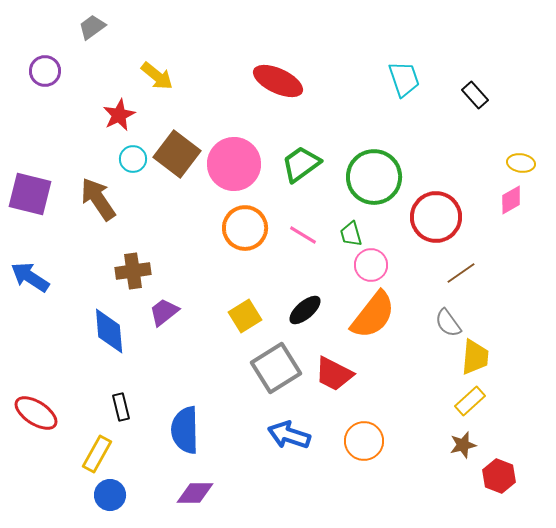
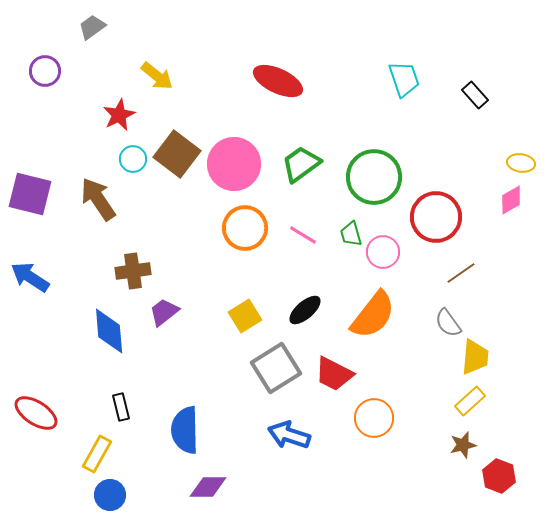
pink circle at (371, 265): moved 12 px right, 13 px up
orange circle at (364, 441): moved 10 px right, 23 px up
purple diamond at (195, 493): moved 13 px right, 6 px up
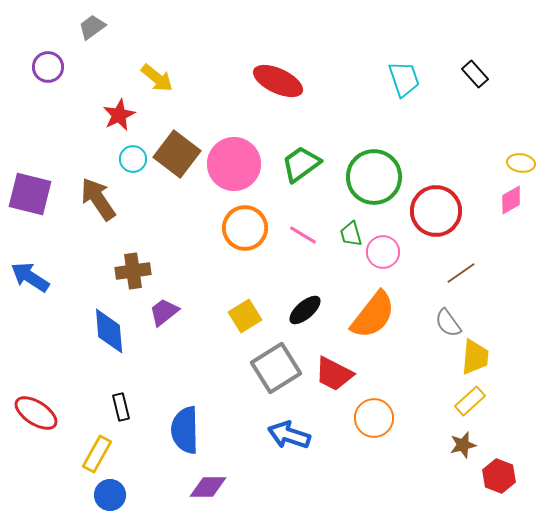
purple circle at (45, 71): moved 3 px right, 4 px up
yellow arrow at (157, 76): moved 2 px down
black rectangle at (475, 95): moved 21 px up
red circle at (436, 217): moved 6 px up
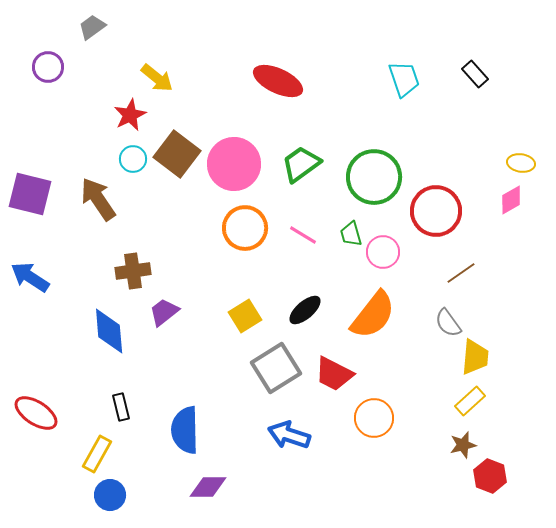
red star at (119, 115): moved 11 px right
red hexagon at (499, 476): moved 9 px left
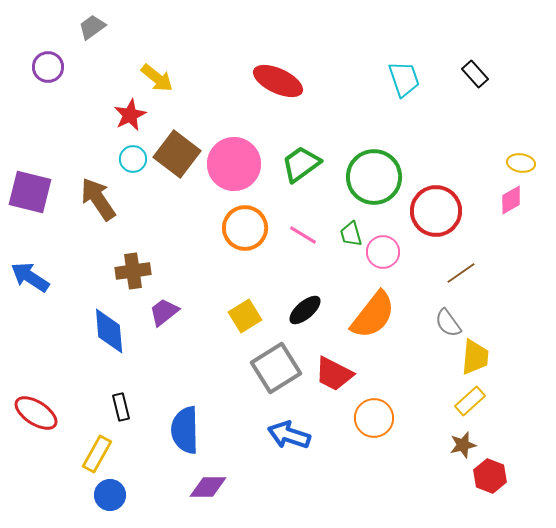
purple square at (30, 194): moved 2 px up
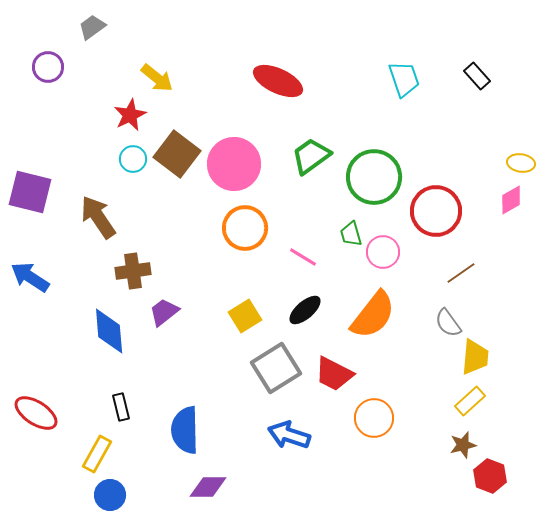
black rectangle at (475, 74): moved 2 px right, 2 px down
green trapezoid at (301, 164): moved 10 px right, 8 px up
brown arrow at (98, 199): moved 18 px down
pink line at (303, 235): moved 22 px down
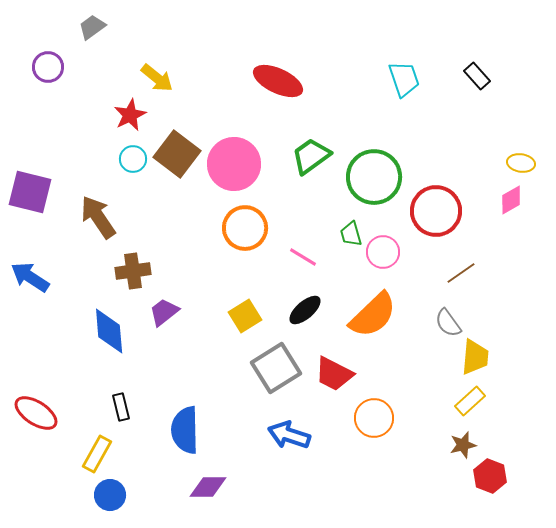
orange semicircle at (373, 315): rotated 8 degrees clockwise
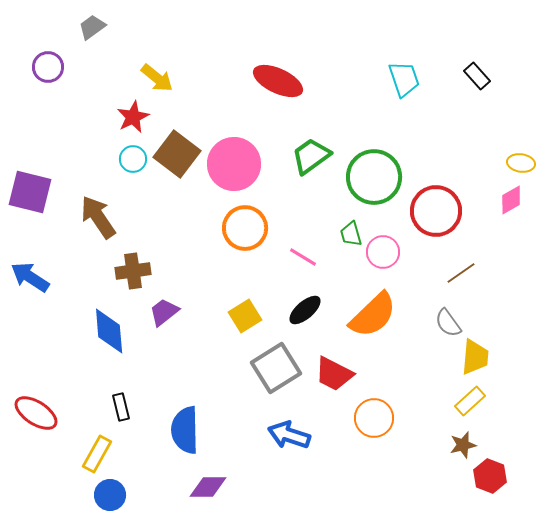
red star at (130, 115): moved 3 px right, 2 px down
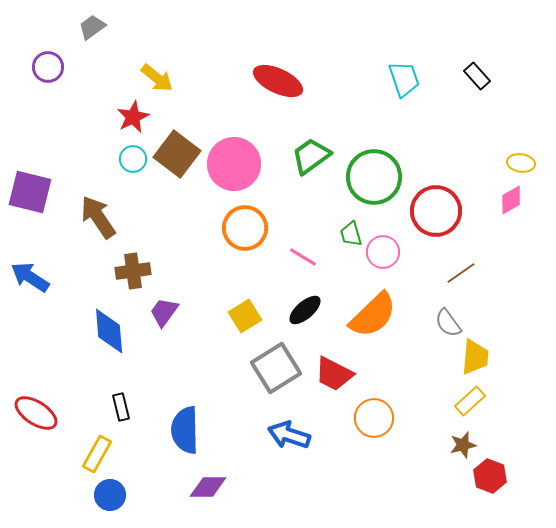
purple trapezoid at (164, 312): rotated 16 degrees counterclockwise
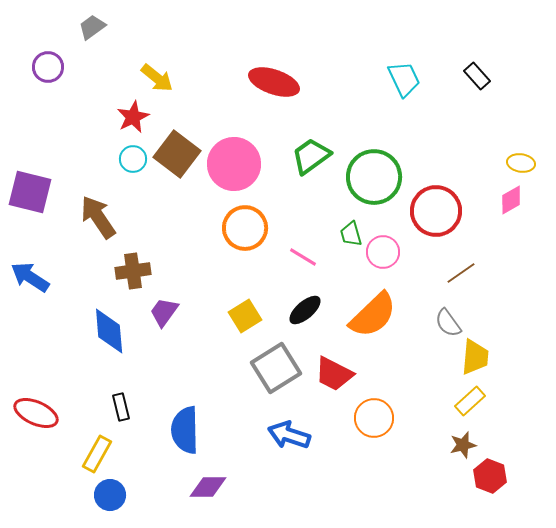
cyan trapezoid at (404, 79): rotated 6 degrees counterclockwise
red ellipse at (278, 81): moved 4 px left, 1 px down; rotated 6 degrees counterclockwise
red ellipse at (36, 413): rotated 9 degrees counterclockwise
